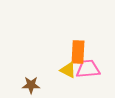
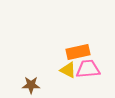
orange rectangle: rotated 75 degrees clockwise
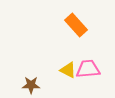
orange rectangle: moved 2 px left, 27 px up; rotated 60 degrees clockwise
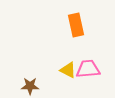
orange rectangle: rotated 30 degrees clockwise
brown star: moved 1 px left, 1 px down
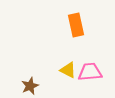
pink trapezoid: moved 2 px right, 3 px down
brown star: rotated 24 degrees counterclockwise
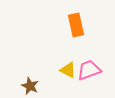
pink trapezoid: moved 1 px left, 2 px up; rotated 15 degrees counterclockwise
brown star: rotated 24 degrees counterclockwise
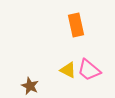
pink trapezoid: rotated 120 degrees counterclockwise
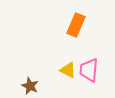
orange rectangle: rotated 35 degrees clockwise
pink trapezoid: rotated 55 degrees clockwise
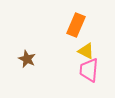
yellow triangle: moved 18 px right, 19 px up
brown star: moved 3 px left, 27 px up
